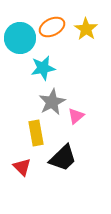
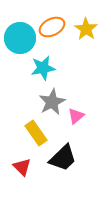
yellow rectangle: rotated 25 degrees counterclockwise
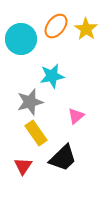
orange ellipse: moved 4 px right, 1 px up; rotated 25 degrees counterclockwise
cyan circle: moved 1 px right, 1 px down
cyan star: moved 9 px right, 8 px down
gray star: moved 22 px left; rotated 12 degrees clockwise
red triangle: moved 1 px right, 1 px up; rotated 18 degrees clockwise
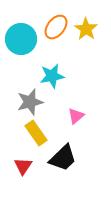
orange ellipse: moved 1 px down
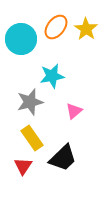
pink triangle: moved 2 px left, 5 px up
yellow rectangle: moved 4 px left, 5 px down
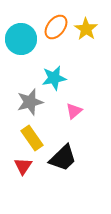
cyan star: moved 2 px right, 2 px down
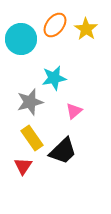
orange ellipse: moved 1 px left, 2 px up
black trapezoid: moved 7 px up
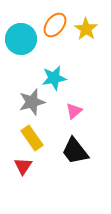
gray star: moved 2 px right
black trapezoid: moved 12 px right; rotated 96 degrees clockwise
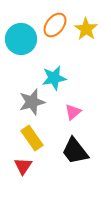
pink triangle: moved 1 px left, 1 px down
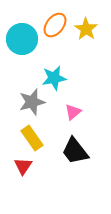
cyan circle: moved 1 px right
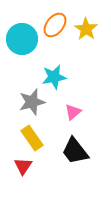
cyan star: moved 1 px up
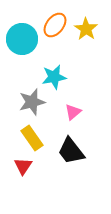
black trapezoid: moved 4 px left
